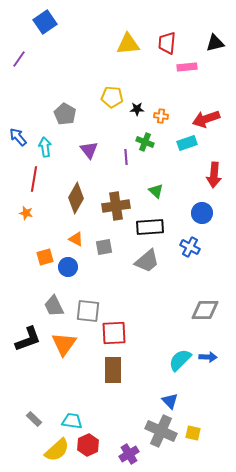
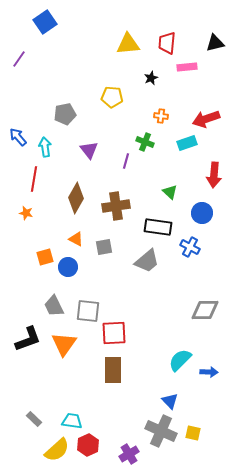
black star at (137, 109): moved 14 px right, 31 px up; rotated 24 degrees counterclockwise
gray pentagon at (65, 114): rotated 30 degrees clockwise
purple line at (126, 157): moved 4 px down; rotated 21 degrees clockwise
green triangle at (156, 191): moved 14 px right, 1 px down
black rectangle at (150, 227): moved 8 px right; rotated 12 degrees clockwise
blue arrow at (208, 357): moved 1 px right, 15 px down
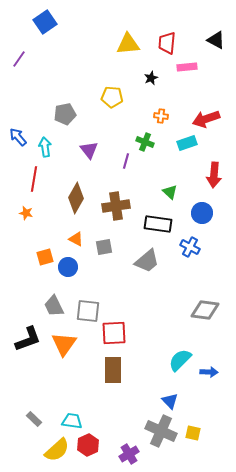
black triangle at (215, 43): moved 1 px right, 3 px up; rotated 42 degrees clockwise
black rectangle at (158, 227): moved 3 px up
gray diamond at (205, 310): rotated 8 degrees clockwise
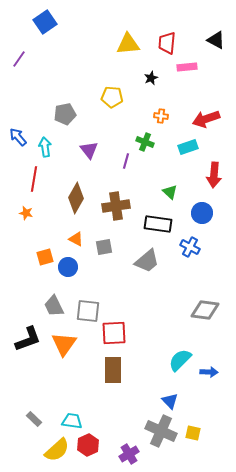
cyan rectangle at (187, 143): moved 1 px right, 4 px down
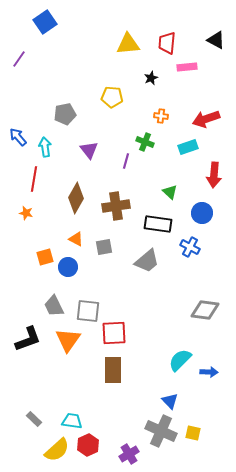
orange triangle at (64, 344): moved 4 px right, 4 px up
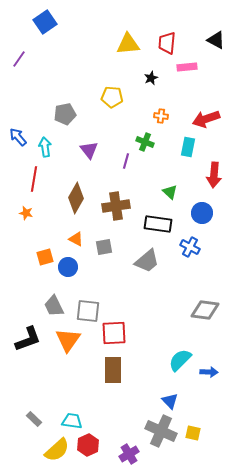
cyan rectangle at (188, 147): rotated 60 degrees counterclockwise
